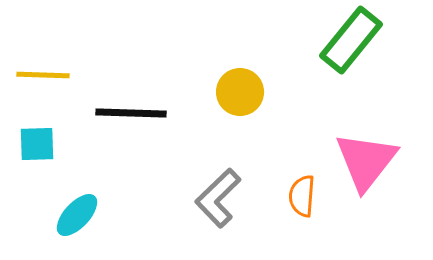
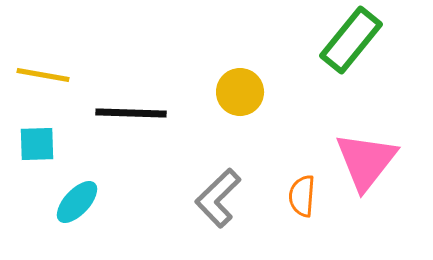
yellow line: rotated 8 degrees clockwise
cyan ellipse: moved 13 px up
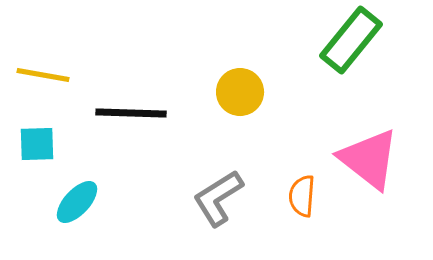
pink triangle: moved 3 px right, 2 px up; rotated 30 degrees counterclockwise
gray L-shape: rotated 12 degrees clockwise
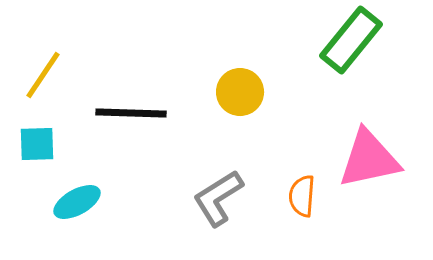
yellow line: rotated 66 degrees counterclockwise
pink triangle: rotated 50 degrees counterclockwise
cyan ellipse: rotated 18 degrees clockwise
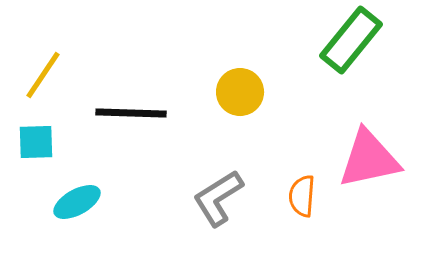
cyan square: moved 1 px left, 2 px up
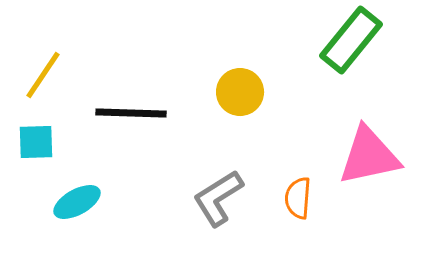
pink triangle: moved 3 px up
orange semicircle: moved 4 px left, 2 px down
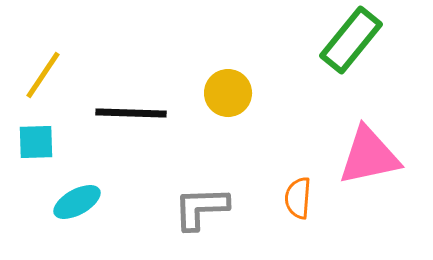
yellow circle: moved 12 px left, 1 px down
gray L-shape: moved 17 px left, 10 px down; rotated 30 degrees clockwise
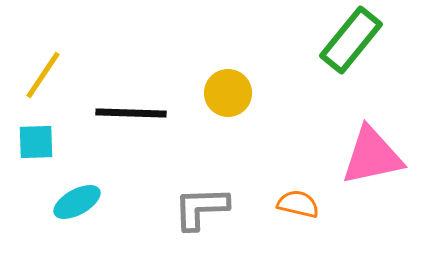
pink triangle: moved 3 px right
orange semicircle: moved 6 px down; rotated 99 degrees clockwise
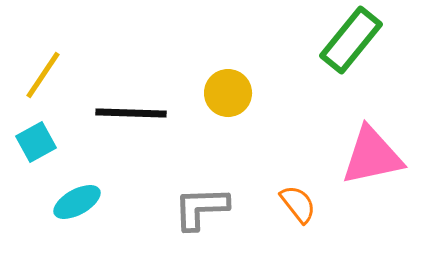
cyan square: rotated 27 degrees counterclockwise
orange semicircle: rotated 39 degrees clockwise
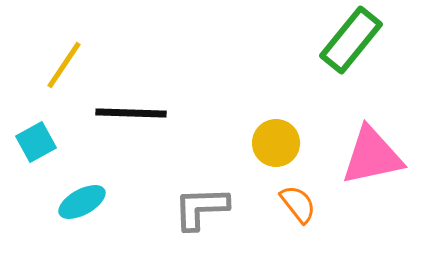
yellow line: moved 21 px right, 10 px up
yellow circle: moved 48 px right, 50 px down
cyan ellipse: moved 5 px right
